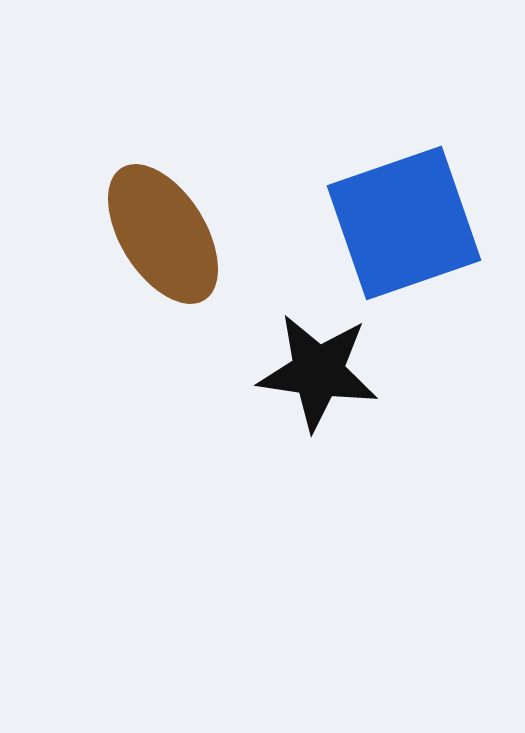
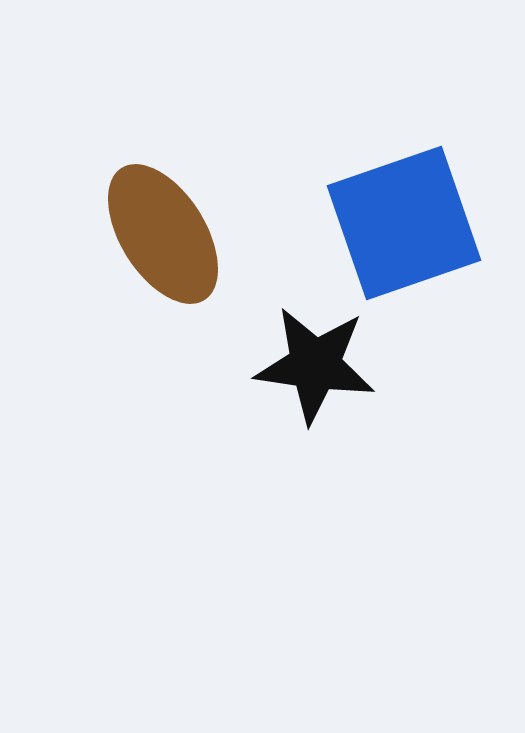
black star: moved 3 px left, 7 px up
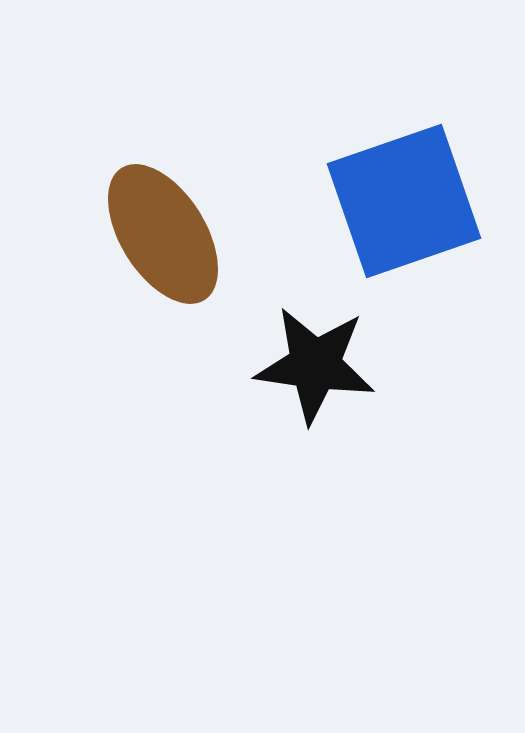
blue square: moved 22 px up
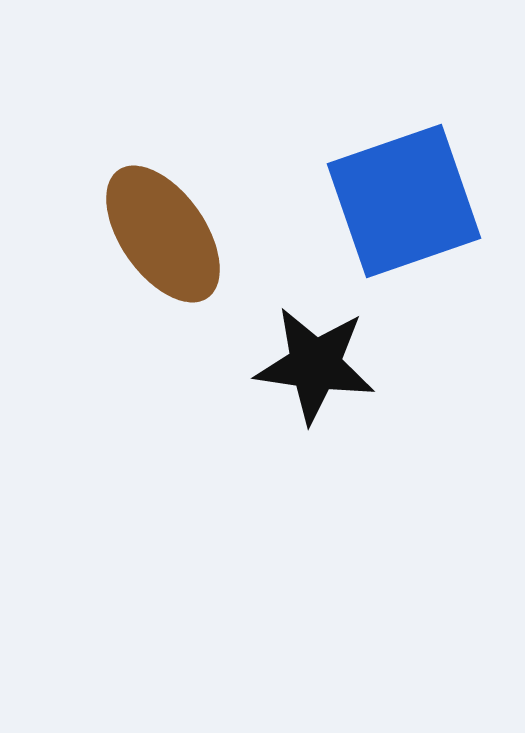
brown ellipse: rotated 3 degrees counterclockwise
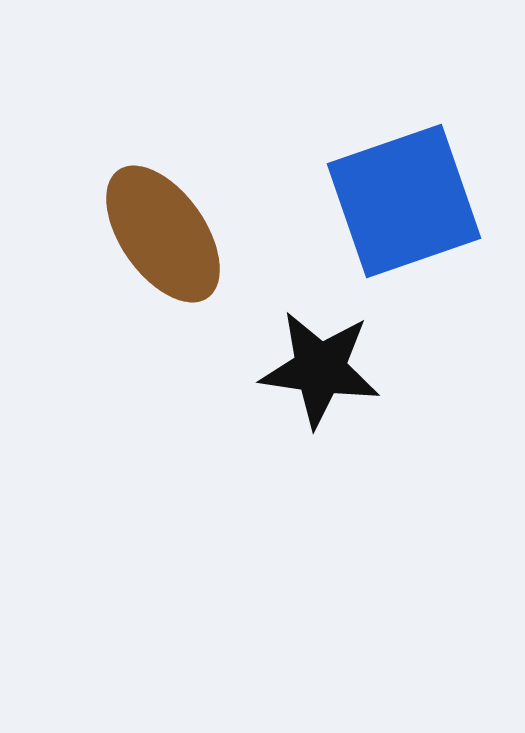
black star: moved 5 px right, 4 px down
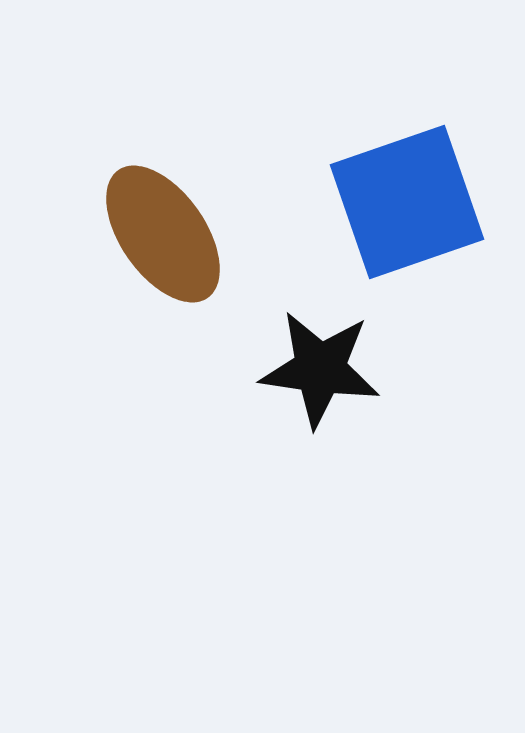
blue square: moved 3 px right, 1 px down
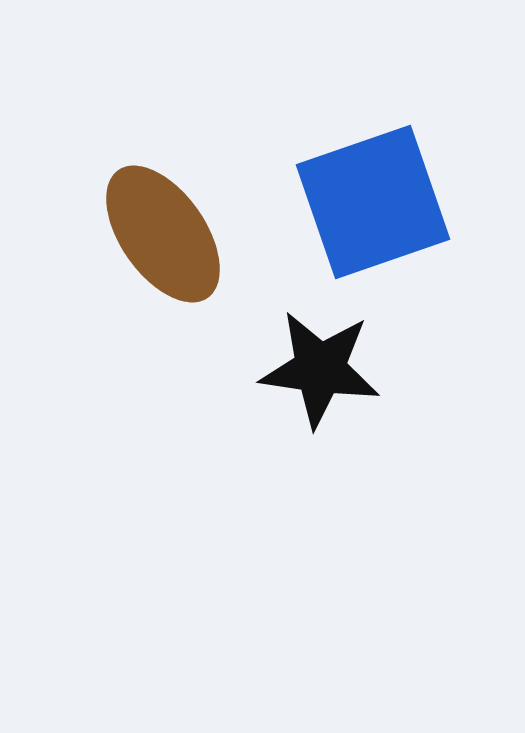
blue square: moved 34 px left
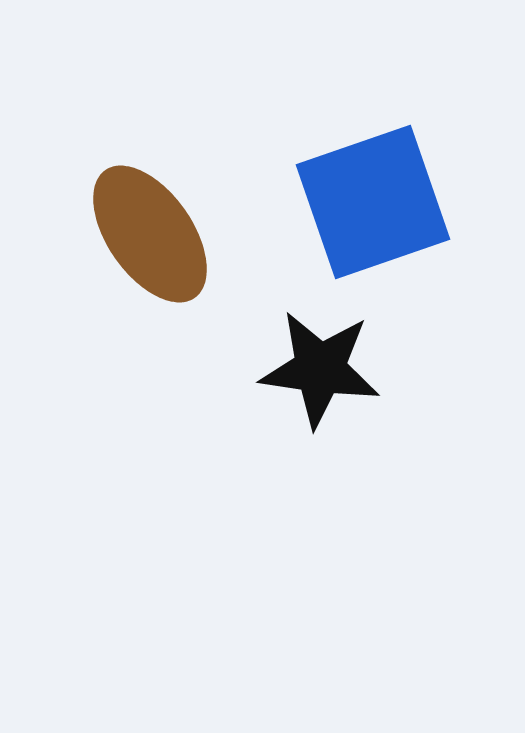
brown ellipse: moved 13 px left
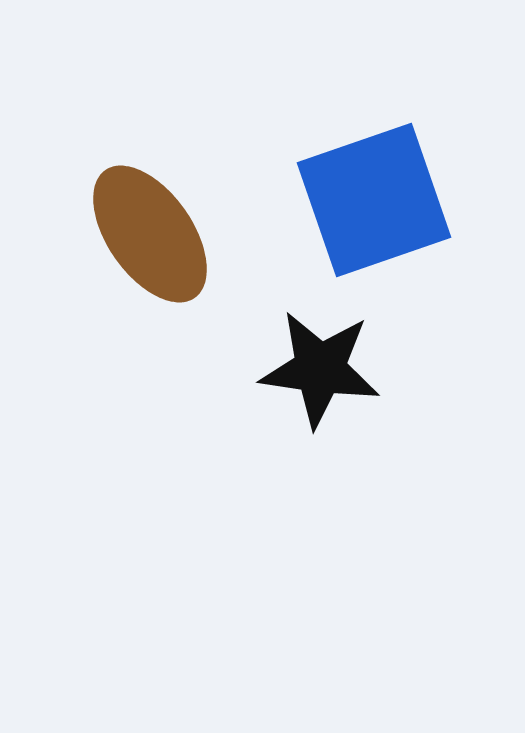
blue square: moved 1 px right, 2 px up
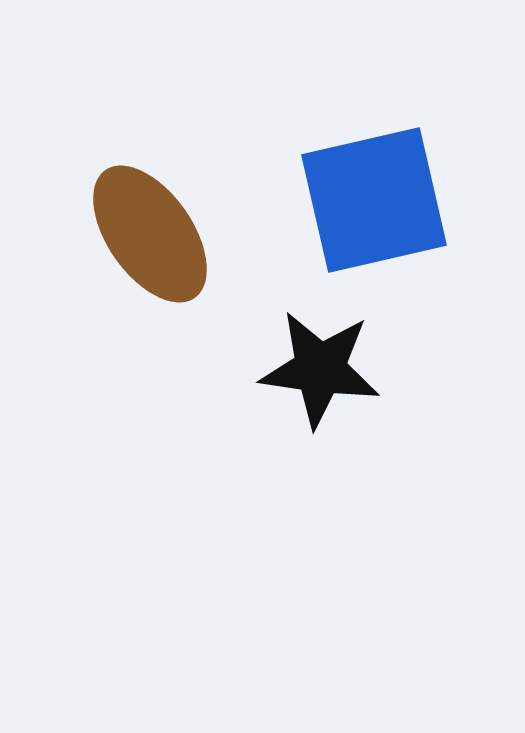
blue square: rotated 6 degrees clockwise
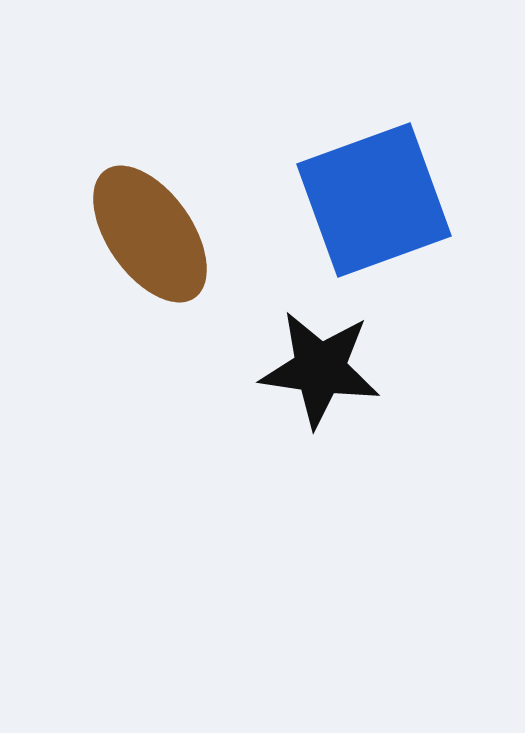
blue square: rotated 7 degrees counterclockwise
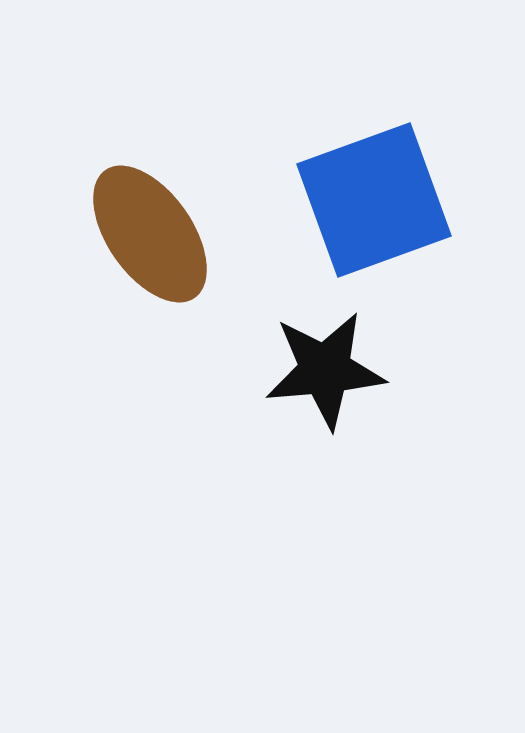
black star: moved 5 px right, 1 px down; rotated 13 degrees counterclockwise
